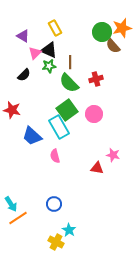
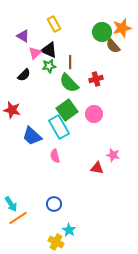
yellow rectangle: moved 1 px left, 4 px up
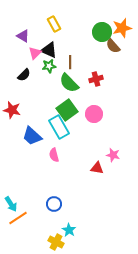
pink semicircle: moved 1 px left, 1 px up
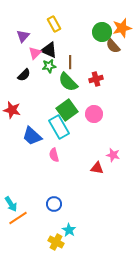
purple triangle: rotated 40 degrees clockwise
green semicircle: moved 1 px left, 1 px up
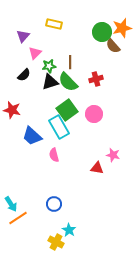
yellow rectangle: rotated 49 degrees counterclockwise
black triangle: moved 1 px right, 32 px down; rotated 42 degrees counterclockwise
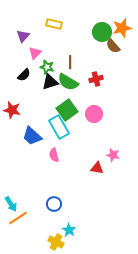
green star: moved 2 px left, 1 px down; rotated 24 degrees clockwise
green semicircle: rotated 15 degrees counterclockwise
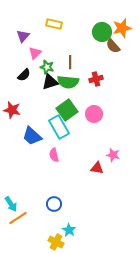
green semicircle: rotated 25 degrees counterclockwise
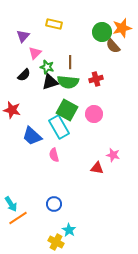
green square: rotated 25 degrees counterclockwise
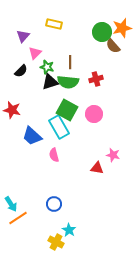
black semicircle: moved 3 px left, 4 px up
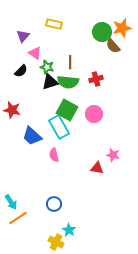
pink triangle: rotated 40 degrees counterclockwise
cyan arrow: moved 2 px up
